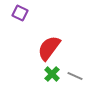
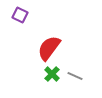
purple square: moved 2 px down
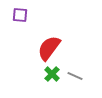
purple square: rotated 21 degrees counterclockwise
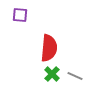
red semicircle: rotated 148 degrees clockwise
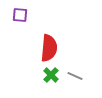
green cross: moved 1 px left, 1 px down
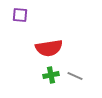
red semicircle: rotated 76 degrees clockwise
green cross: rotated 35 degrees clockwise
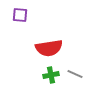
gray line: moved 2 px up
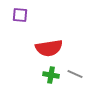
green cross: rotated 21 degrees clockwise
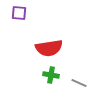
purple square: moved 1 px left, 2 px up
gray line: moved 4 px right, 9 px down
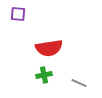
purple square: moved 1 px left, 1 px down
green cross: moved 7 px left; rotated 21 degrees counterclockwise
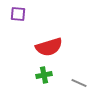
red semicircle: moved 1 px up; rotated 8 degrees counterclockwise
